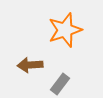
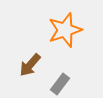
brown arrow: rotated 45 degrees counterclockwise
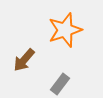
brown arrow: moved 6 px left, 5 px up
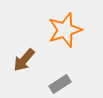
gray rectangle: rotated 20 degrees clockwise
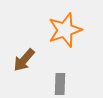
gray rectangle: rotated 55 degrees counterclockwise
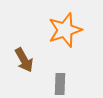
brown arrow: rotated 70 degrees counterclockwise
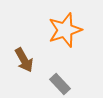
gray rectangle: rotated 45 degrees counterclockwise
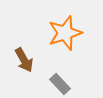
orange star: moved 3 px down
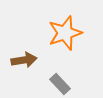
brown arrow: rotated 70 degrees counterclockwise
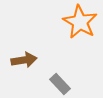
orange star: moved 15 px right, 11 px up; rotated 24 degrees counterclockwise
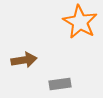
gray rectangle: rotated 55 degrees counterclockwise
